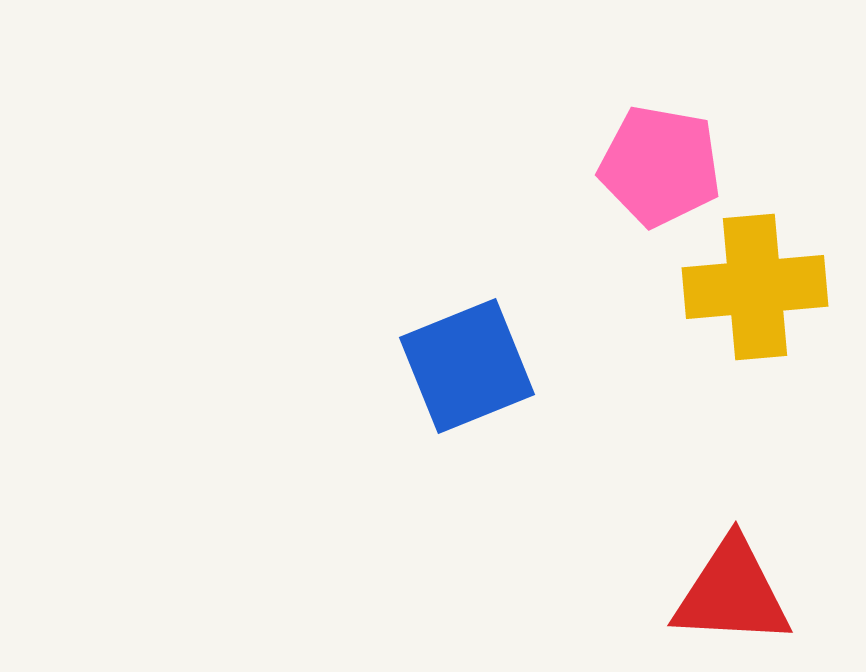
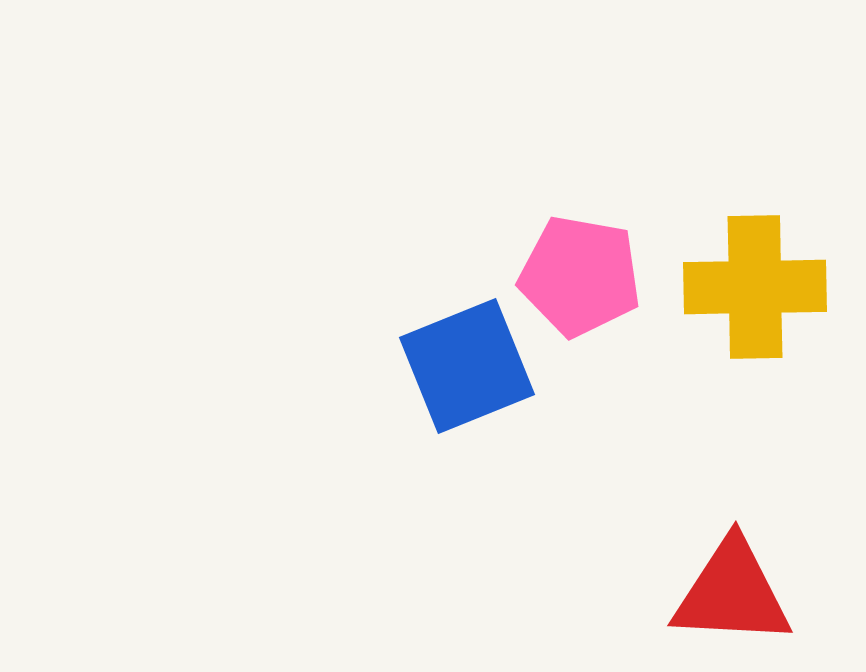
pink pentagon: moved 80 px left, 110 px down
yellow cross: rotated 4 degrees clockwise
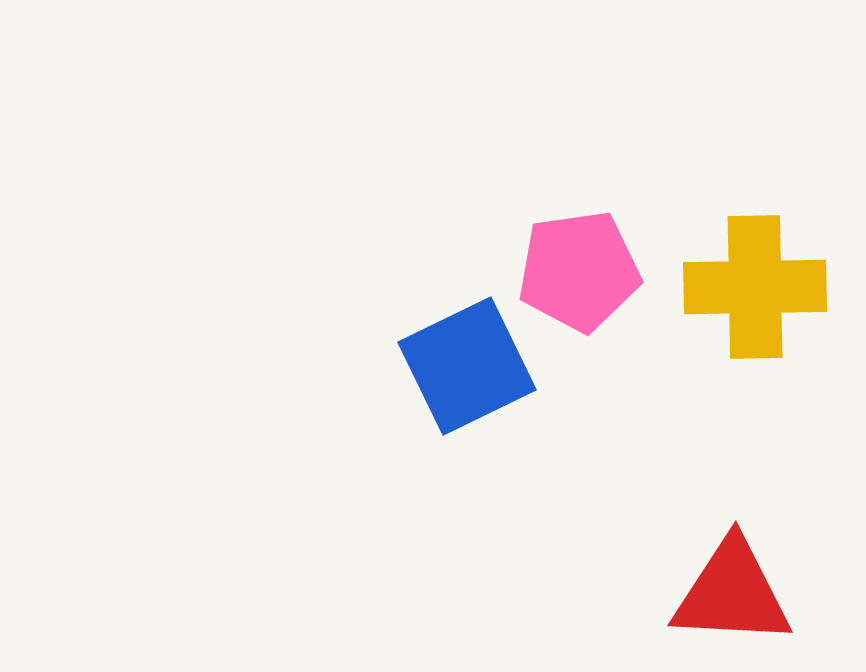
pink pentagon: moved 1 px left, 5 px up; rotated 18 degrees counterclockwise
blue square: rotated 4 degrees counterclockwise
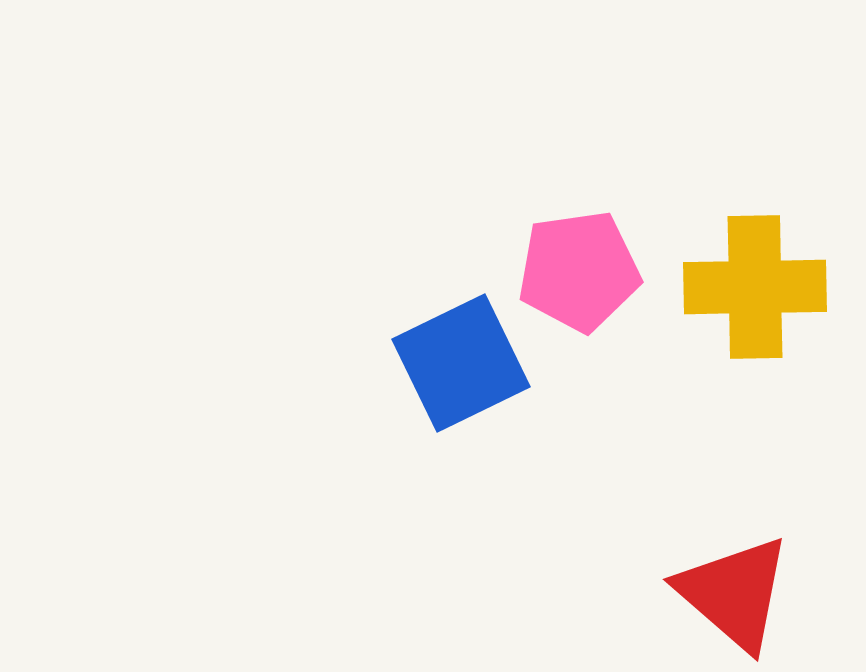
blue square: moved 6 px left, 3 px up
red triangle: moved 2 px right; rotated 38 degrees clockwise
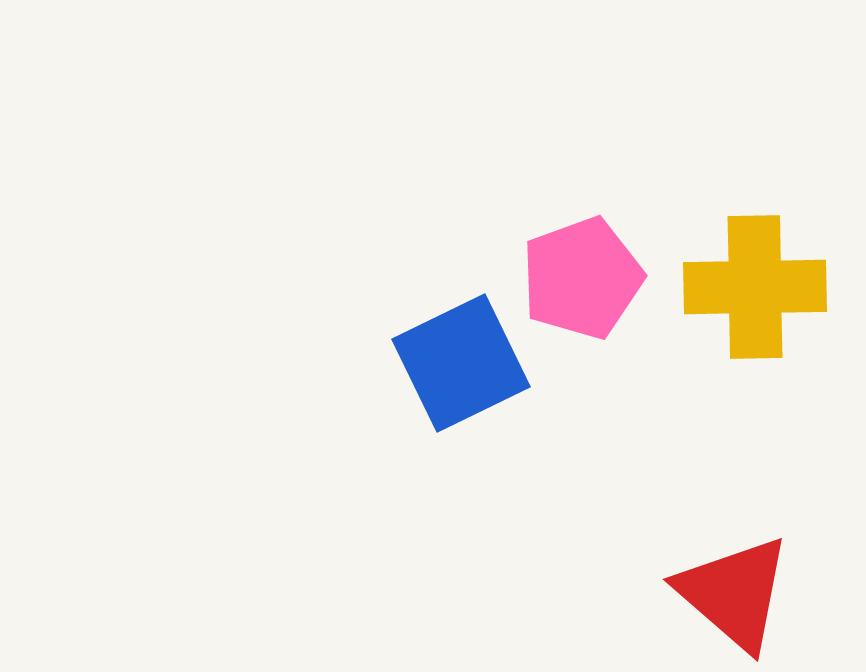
pink pentagon: moved 3 px right, 7 px down; rotated 12 degrees counterclockwise
